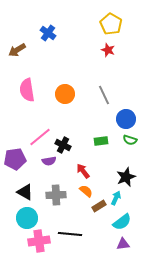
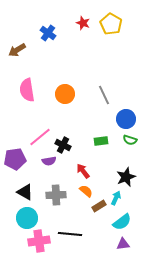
red star: moved 25 px left, 27 px up
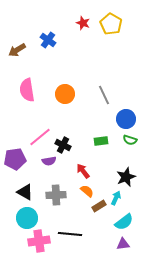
blue cross: moved 7 px down
orange semicircle: moved 1 px right
cyan semicircle: moved 2 px right
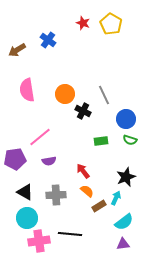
black cross: moved 20 px right, 34 px up
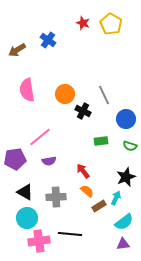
green semicircle: moved 6 px down
gray cross: moved 2 px down
